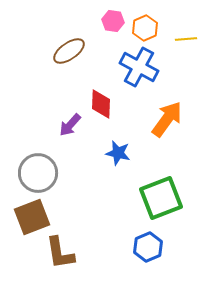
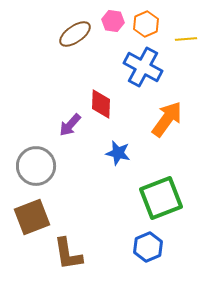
orange hexagon: moved 1 px right, 4 px up
brown ellipse: moved 6 px right, 17 px up
blue cross: moved 4 px right
gray circle: moved 2 px left, 7 px up
brown L-shape: moved 8 px right, 1 px down
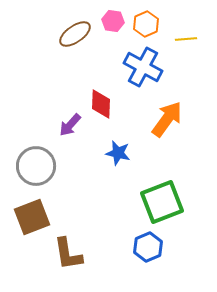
green square: moved 1 px right, 4 px down
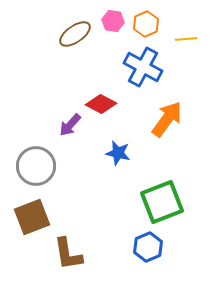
red diamond: rotated 64 degrees counterclockwise
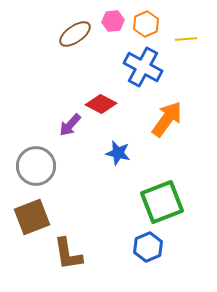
pink hexagon: rotated 15 degrees counterclockwise
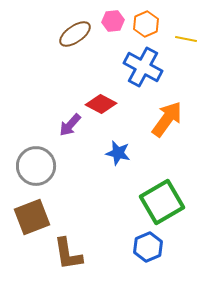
yellow line: rotated 15 degrees clockwise
green square: rotated 9 degrees counterclockwise
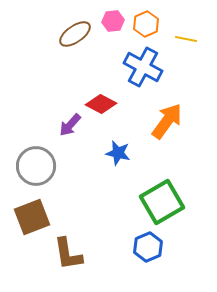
orange arrow: moved 2 px down
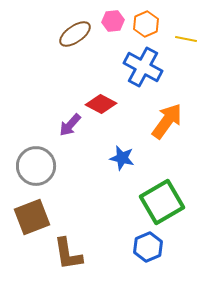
blue star: moved 4 px right, 5 px down
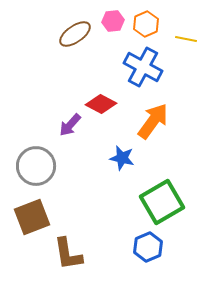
orange arrow: moved 14 px left
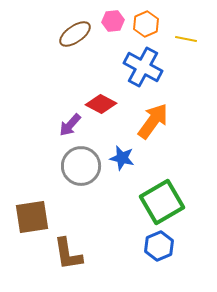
gray circle: moved 45 px right
brown square: rotated 12 degrees clockwise
blue hexagon: moved 11 px right, 1 px up
